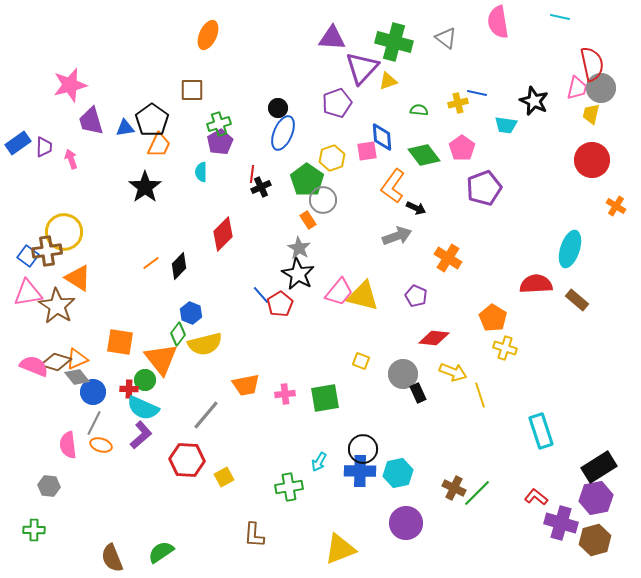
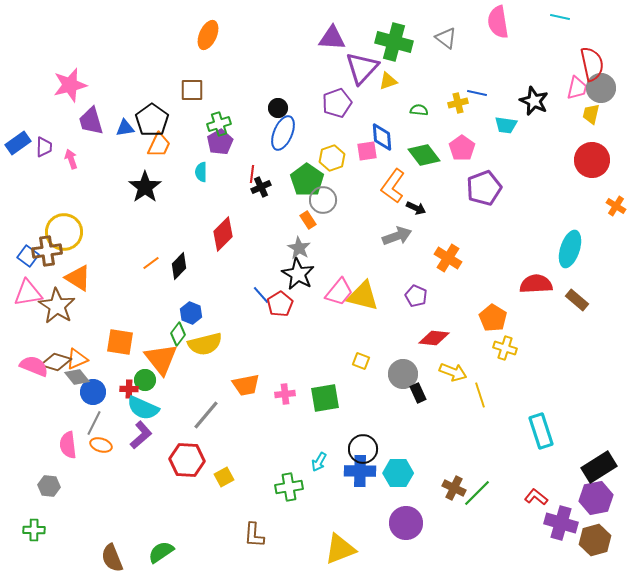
cyan hexagon at (398, 473): rotated 12 degrees clockwise
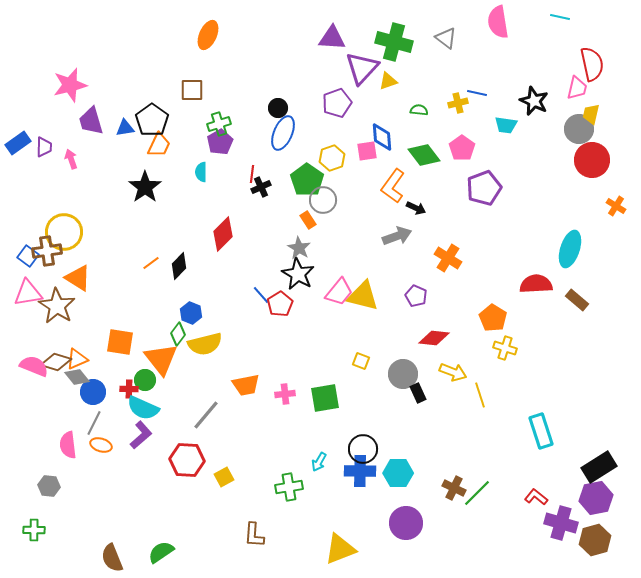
gray circle at (601, 88): moved 22 px left, 41 px down
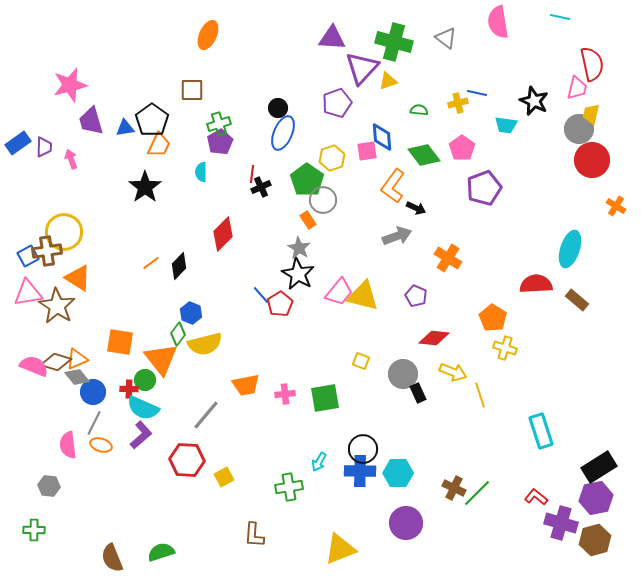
blue square at (28, 256): rotated 25 degrees clockwise
green semicircle at (161, 552): rotated 16 degrees clockwise
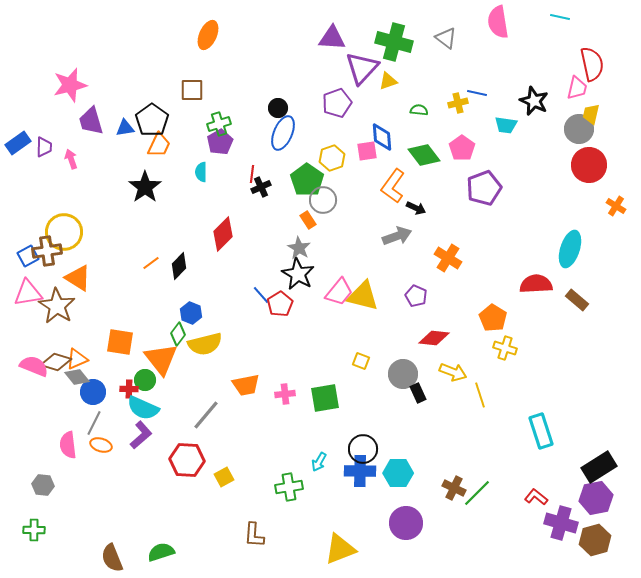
red circle at (592, 160): moved 3 px left, 5 px down
gray hexagon at (49, 486): moved 6 px left, 1 px up
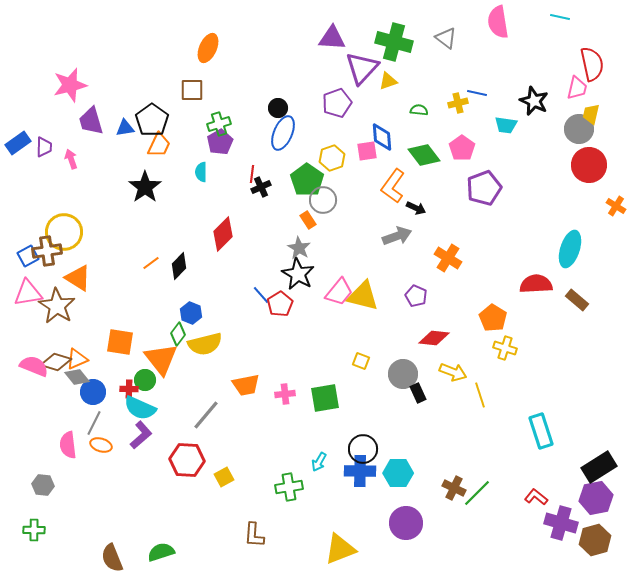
orange ellipse at (208, 35): moved 13 px down
cyan semicircle at (143, 408): moved 3 px left
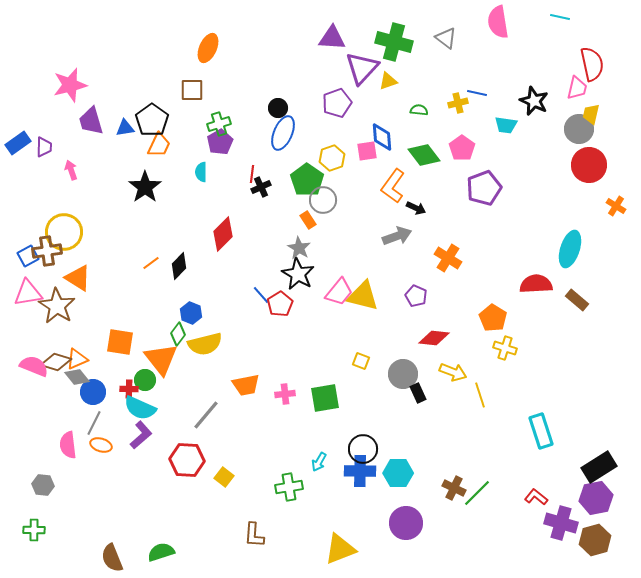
pink arrow at (71, 159): moved 11 px down
yellow square at (224, 477): rotated 24 degrees counterclockwise
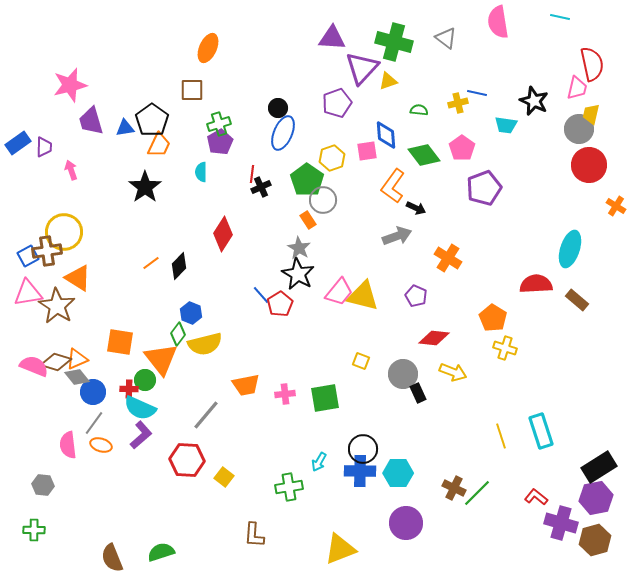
blue diamond at (382, 137): moved 4 px right, 2 px up
red diamond at (223, 234): rotated 12 degrees counterclockwise
yellow line at (480, 395): moved 21 px right, 41 px down
gray line at (94, 423): rotated 10 degrees clockwise
